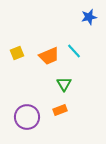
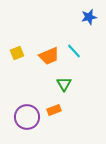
orange rectangle: moved 6 px left
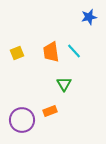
orange trapezoid: moved 2 px right, 4 px up; rotated 105 degrees clockwise
orange rectangle: moved 4 px left, 1 px down
purple circle: moved 5 px left, 3 px down
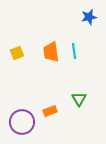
cyan line: rotated 35 degrees clockwise
green triangle: moved 15 px right, 15 px down
purple circle: moved 2 px down
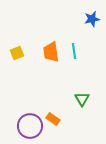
blue star: moved 3 px right, 2 px down
green triangle: moved 3 px right
orange rectangle: moved 3 px right, 8 px down; rotated 56 degrees clockwise
purple circle: moved 8 px right, 4 px down
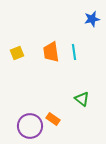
cyan line: moved 1 px down
green triangle: rotated 21 degrees counterclockwise
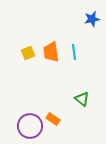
yellow square: moved 11 px right
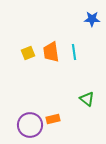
blue star: rotated 14 degrees clockwise
green triangle: moved 5 px right
orange rectangle: rotated 48 degrees counterclockwise
purple circle: moved 1 px up
